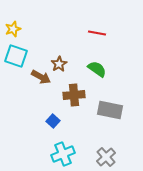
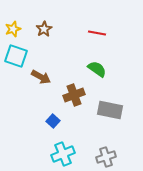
brown star: moved 15 px left, 35 px up
brown cross: rotated 15 degrees counterclockwise
gray cross: rotated 24 degrees clockwise
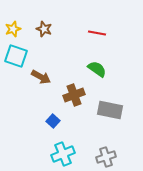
brown star: rotated 21 degrees counterclockwise
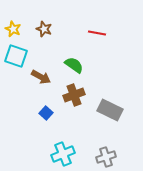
yellow star: rotated 28 degrees counterclockwise
green semicircle: moved 23 px left, 4 px up
gray rectangle: rotated 15 degrees clockwise
blue square: moved 7 px left, 8 px up
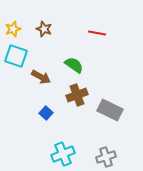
yellow star: rotated 28 degrees clockwise
brown cross: moved 3 px right
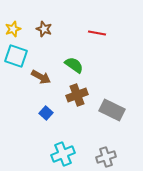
gray rectangle: moved 2 px right
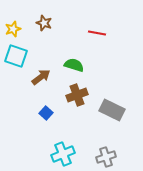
brown star: moved 6 px up
green semicircle: rotated 18 degrees counterclockwise
brown arrow: rotated 66 degrees counterclockwise
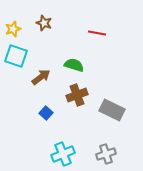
gray cross: moved 3 px up
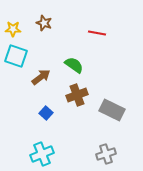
yellow star: rotated 21 degrees clockwise
green semicircle: rotated 18 degrees clockwise
cyan cross: moved 21 px left
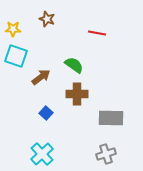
brown star: moved 3 px right, 4 px up
brown cross: moved 1 px up; rotated 20 degrees clockwise
gray rectangle: moved 1 px left, 8 px down; rotated 25 degrees counterclockwise
cyan cross: rotated 20 degrees counterclockwise
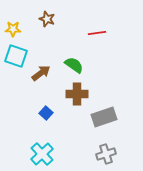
red line: rotated 18 degrees counterclockwise
brown arrow: moved 4 px up
gray rectangle: moved 7 px left, 1 px up; rotated 20 degrees counterclockwise
